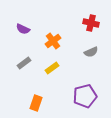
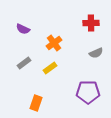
red cross: rotated 14 degrees counterclockwise
orange cross: moved 1 px right, 2 px down
gray semicircle: moved 5 px right, 1 px down
yellow rectangle: moved 2 px left
purple pentagon: moved 3 px right, 4 px up; rotated 15 degrees clockwise
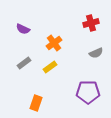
red cross: rotated 14 degrees counterclockwise
yellow rectangle: moved 1 px up
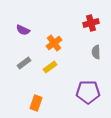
purple semicircle: moved 1 px down
gray semicircle: moved 1 px up; rotated 112 degrees clockwise
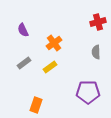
red cross: moved 7 px right, 1 px up
purple semicircle: rotated 40 degrees clockwise
orange rectangle: moved 2 px down
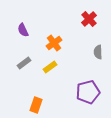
red cross: moved 9 px left, 3 px up; rotated 28 degrees counterclockwise
gray semicircle: moved 2 px right
purple pentagon: rotated 15 degrees counterclockwise
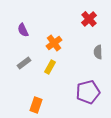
yellow rectangle: rotated 24 degrees counterclockwise
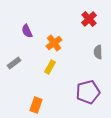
purple semicircle: moved 4 px right, 1 px down
gray rectangle: moved 10 px left
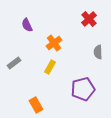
purple semicircle: moved 6 px up
purple pentagon: moved 5 px left, 3 px up
orange rectangle: rotated 49 degrees counterclockwise
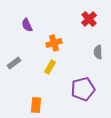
orange cross: rotated 21 degrees clockwise
orange rectangle: rotated 35 degrees clockwise
